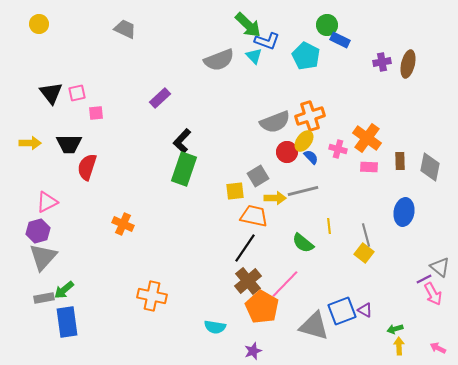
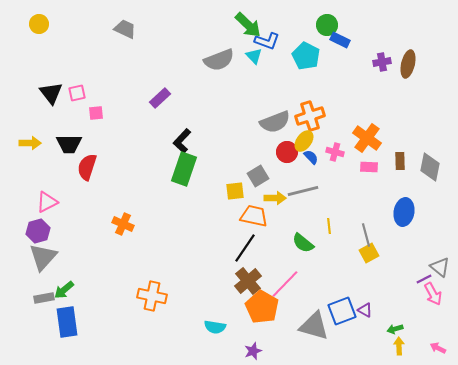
pink cross at (338, 149): moved 3 px left, 3 px down
yellow square at (364, 253): moved 5 px right; rotated 24 degrees clockwise
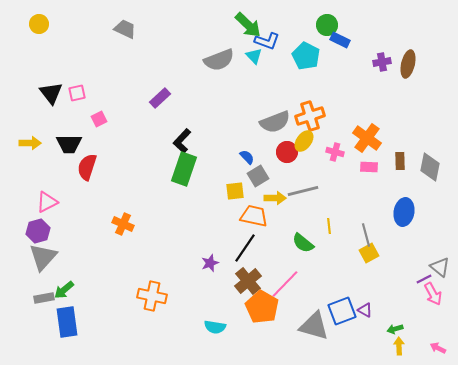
pink square at (96, 113): moved 3 px right, 6 px down; rotated 21 degrees counterclockwise
blue semicircle at (311, 157): moved 64 px left
purple star at (253, 351): moved 43 px left, 88 px up
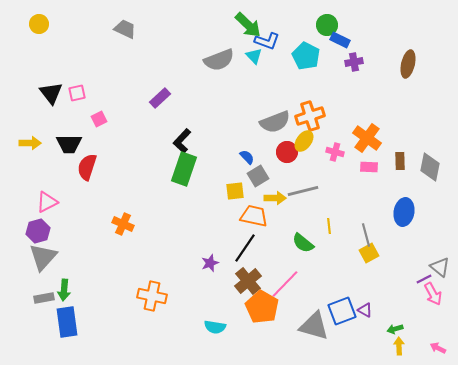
purple cross at (382, 62): moved 28 px left
green arrow at (64, 290): rotated 45 degrees counterclockwise
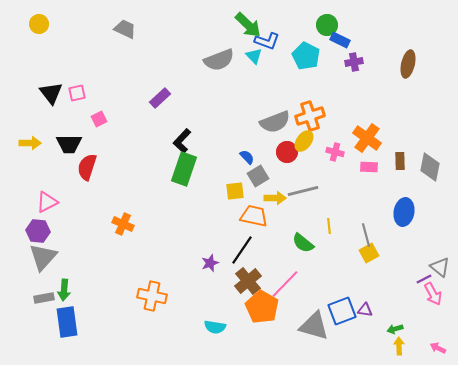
purple hexagon at (38, 231): rotated 20 degrees clockwise
black line at (245, 248): moved 3 px left, 2 px down
purple triangle at (365, 310): rotated 21 degrees counterclockwise
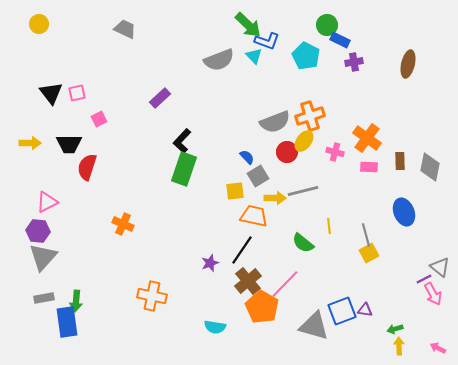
blue ellipse at (404, 212): rotated 32 degrees counterclockwise
green arrow at (64, 290): moved 12 px right, 11 px down
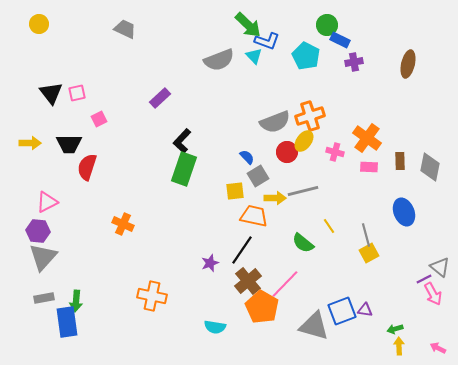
yellow line at (329, 226): rotated 28 degrees counterclockwise
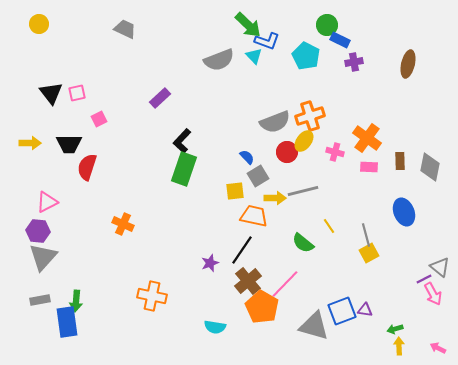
gray rectangle at (44, 298): moved 4 px left, 2 px down
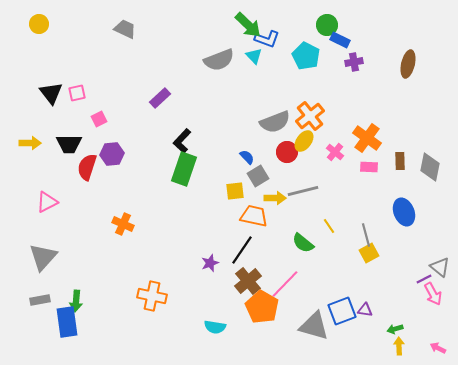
blue L-shape at (267, 41): moved 2 px up
orange cross at (310, 116): rotated 20 degrees counterclockwise
pink cross at (335, 152): rotated 24 degrees clockwise
purple hexagon at (38, 231): moved 74 px right, 77 px up; rotated 10 degrees counterclockwise
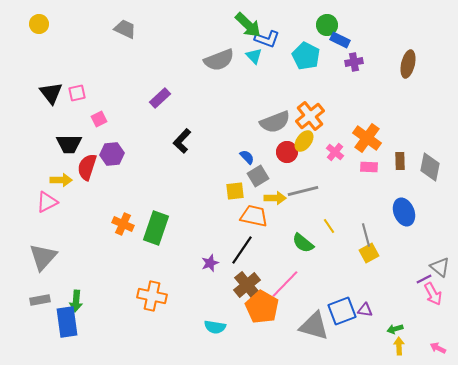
yellow arrow at (30, 143): moved 31 px right, 37 px down
green rectangle at (184, 169): moved 28 px left, 59 px down
brown cross at (248, 281): moved 1 px left, 4 px down
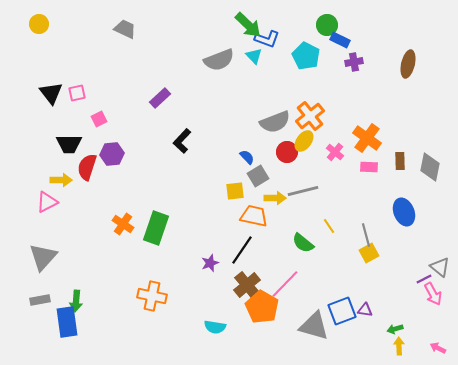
orange cross at (123, 224): rotated 10 degrees clockwise
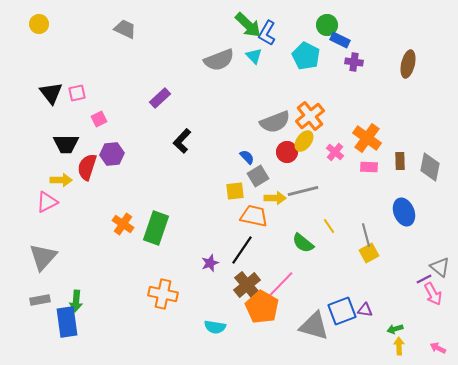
blue L-shape at (267, 39): moved 6 px up; rotated 100 degrees clockwise
purple cross at (354, 62): rotated 18 degrees clockwise
black trapezoid at (69, 144): moved 3 px left
pink line at (285, 284): moved 5 px left, 1 px down
orange cross at (152, 296): moved 11 px right, 2 px up
